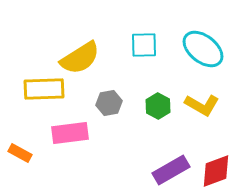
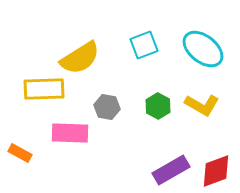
cyan square: rotated 20 degrees counterclockwise
gray hexagon: moved 2 px left, 4 px down; rotated 20 degrees clockwise
pink rectangle: rotated 9 degrees clockwise
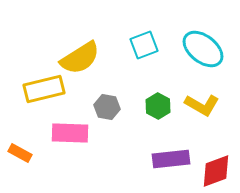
yellow rectangle: rotated 12 degrees counterclockwise
purple rectangle: moved 11 px up; rotated 24 degrees clockwise
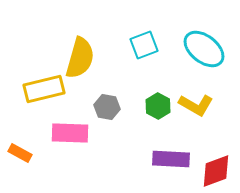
cyan ellipse: moved 1 px right
yellow semicircle: rotated 42 degrees counterclockwise
yellow L-shape: moved 6 px left
purple rectangle: rotated 9 degrees clockwise
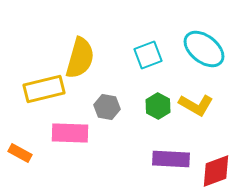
cyan square: moved 4 px right, 10 px down
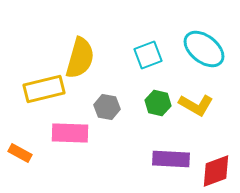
green hexagon: moved 3 px up; rotated 15 degrees counterclockwise
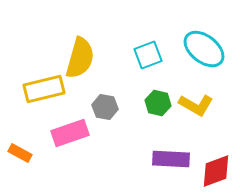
gray hexagon: moved 2 px left
pink rectangle: rotated 21 degrees counterclockwise
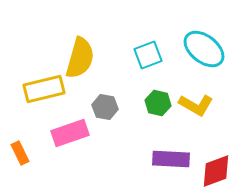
orange rectangle: rotated 35 degrees clockwise
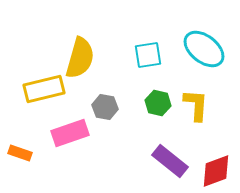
cyan square: rotated 12 degrees clockwise
yellow L-shape: rotated 116 degrees counterclockwise
orange rectangle: rotated 45 degrees counterclockwise
purple rectangle: moved 1 px left, 2 px down; rotated 36 degrees clockwise
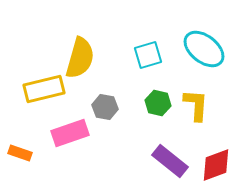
cyan square: rotated 8 degrees counterclockwise
red diamond: moved 6 px up
